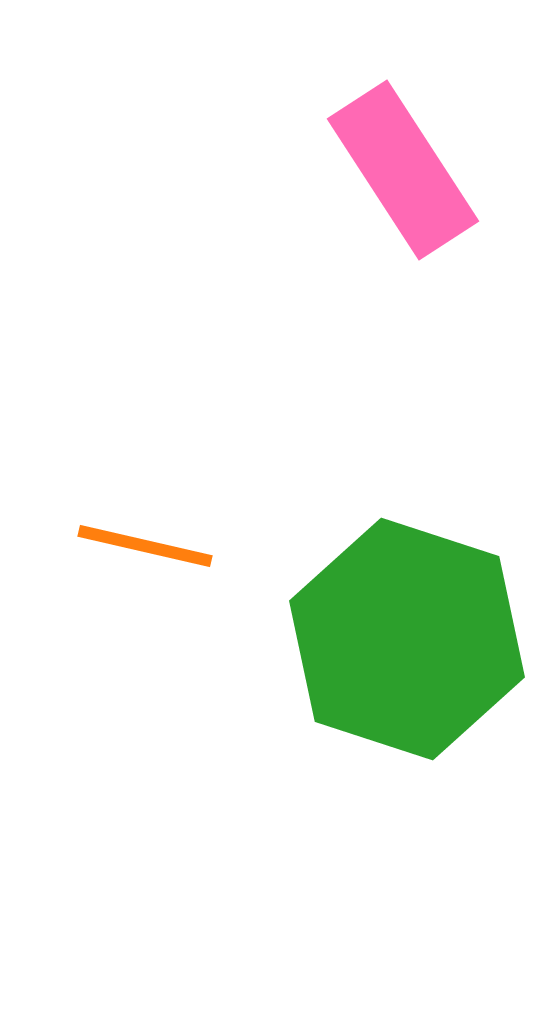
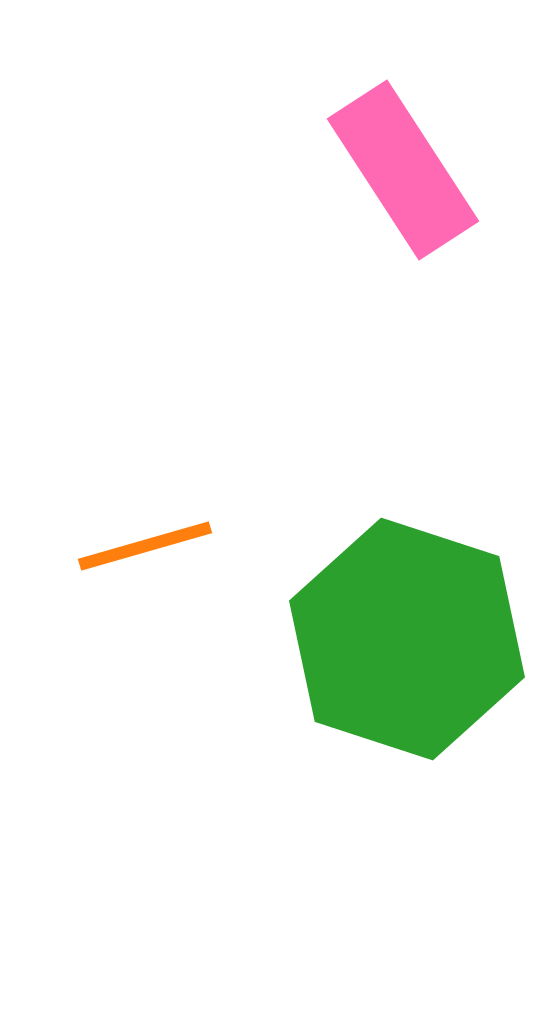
orange line: rotated 29 degrees counterclockwise
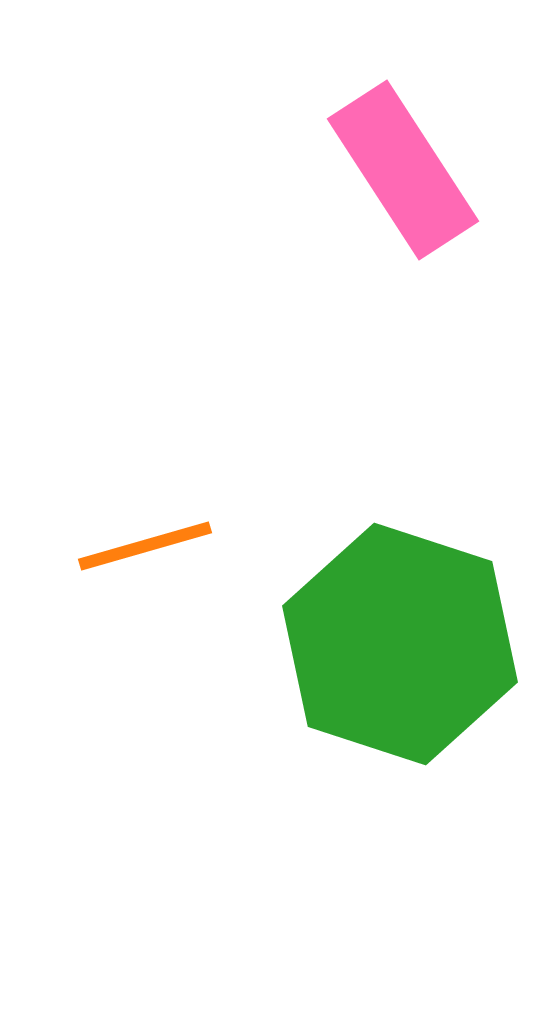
green hexagon: moved 7 px left, 5 px down
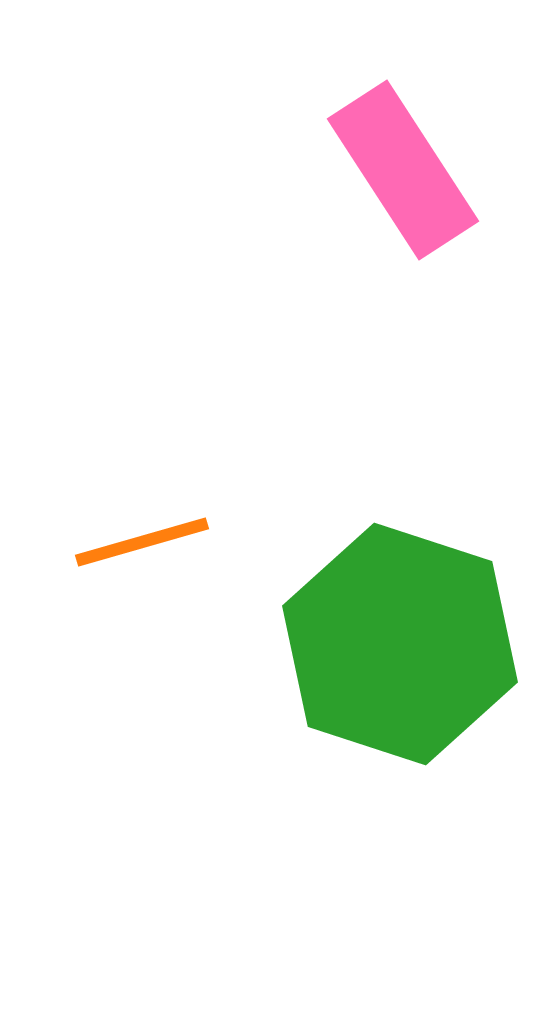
orange line: moved 3 px left, 4 px up
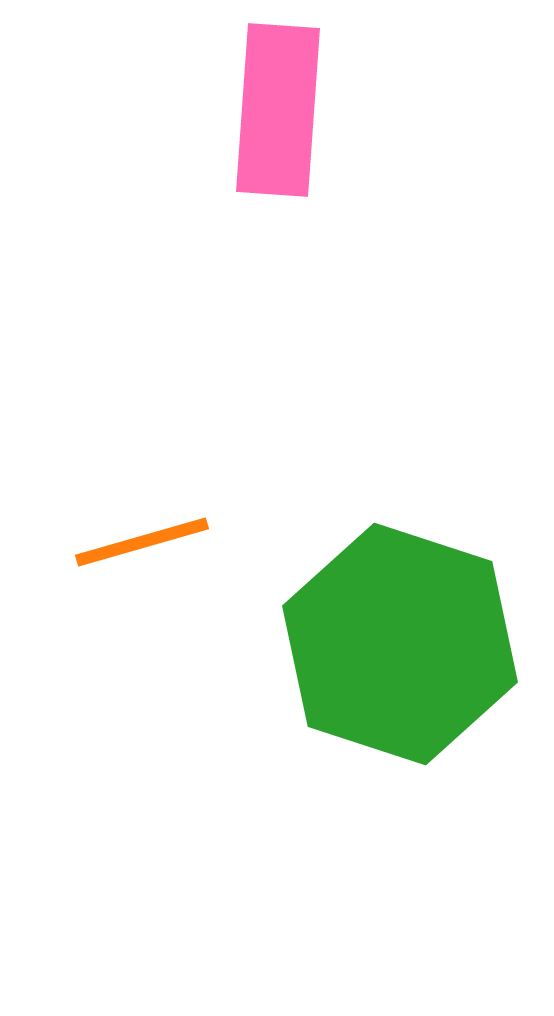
pink rectangle: moved 125 px left, 60 px up; rotated 37 degrees clockwise
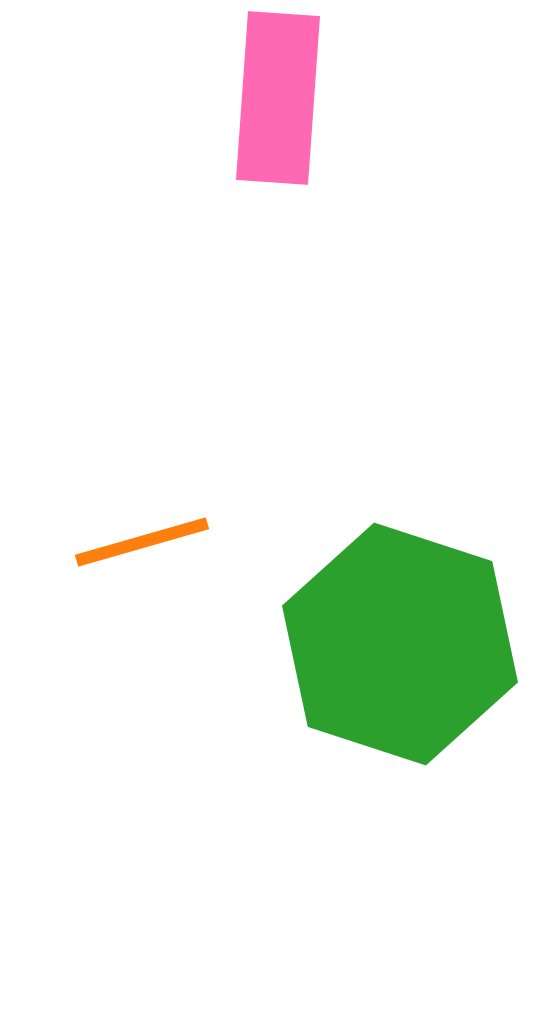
pink rectangle: moved 12 px up
